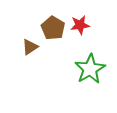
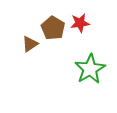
red star: moved 2 px up
brown triangle: moved 3 px up
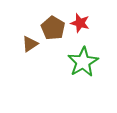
red star: rotated 24 degrees clockwise
green star: moved 7 px left, 7 px up
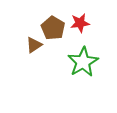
red star: rotated 24 degrees counterclockwise
brown triangle: moved 4 px right, 1 px down
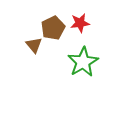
brown pentagon: rotated 15 degrees clockwise
brown triangle: rotated 36 degrees counterclockwise
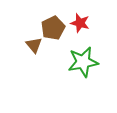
red star: rotated 24 degrees clockwise
green star: rotated 20 degrees clockwise
